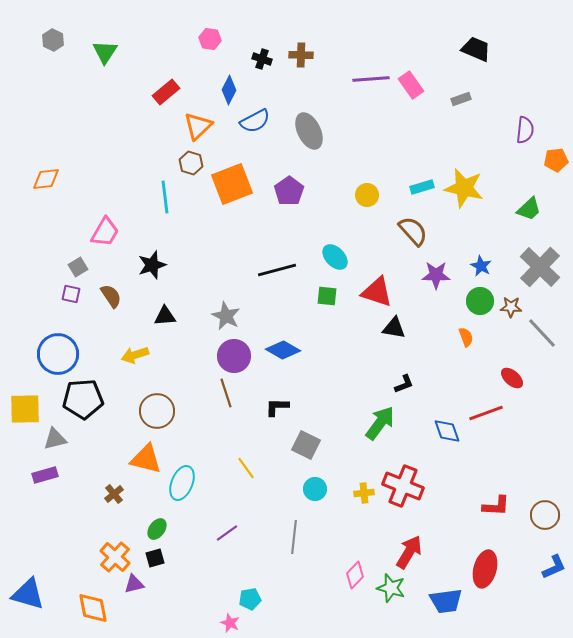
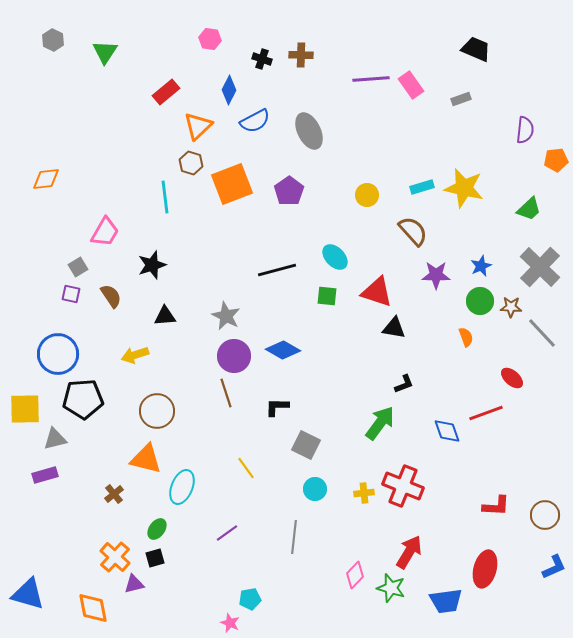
blue star at (481, 266): rotated 20 degrees clockwise
cyan ellipse at (182, 483): moved 4 px down
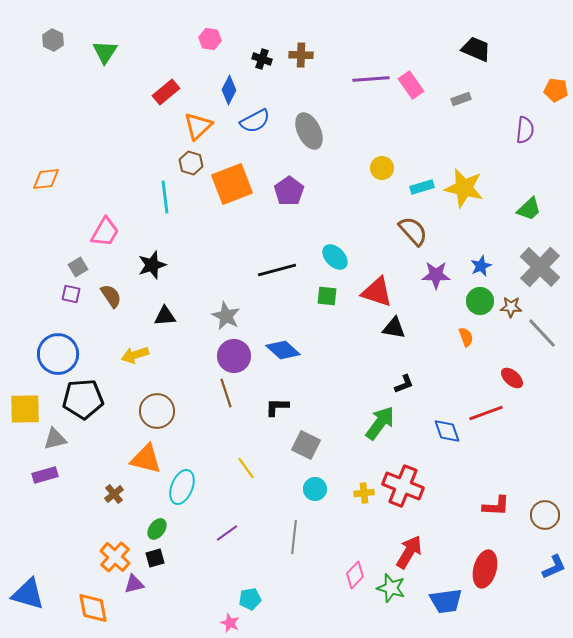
orange pentagon at (556, 160): moved 70 px up; rotated 15 degrees clockwise
yellow circle at (367, 195): moved 15 px right, 27 px up
blue diamond at (283, 350): rotated 12 degrees clockwise
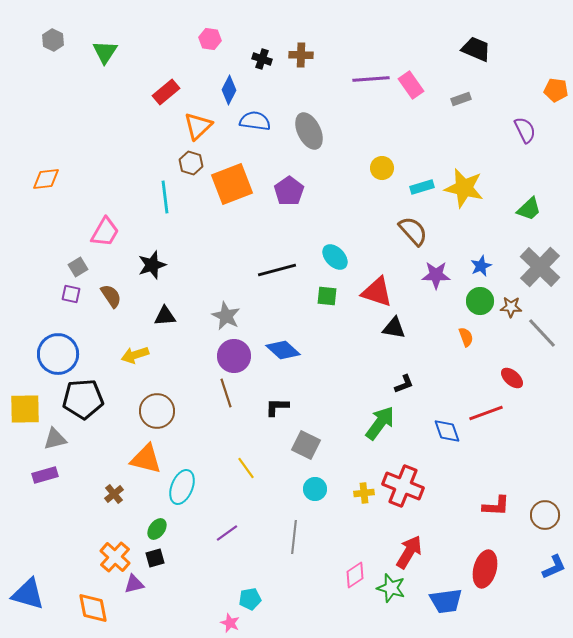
blue semicircle at (255, 121): rotated 144 degrees counterclockwise
purple semicircle at (525, 130): rotated 32 degrees counterclockwise
pink diamond at (355, 575): rotated 12 degrees clockwise
